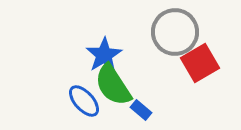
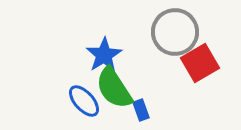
green semicircle: moved 1 px right, 3 px down
blue rectangle: rotated 30 degrees clockwise
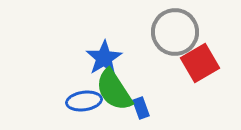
blue star: moved 3 px down
green semicircle: moved 2 px down
blue ellipse: rotated 56 degrees counterclockwise
blue rectangle: moved 2 px up
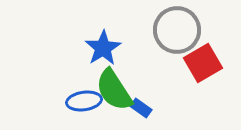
gray circle: moved 2 px right, 2 px up
blue star: moved 1 px left, 10 px up
red square: moved 3 px right
blue rectangle: rotated 35 degrees counterclockwise
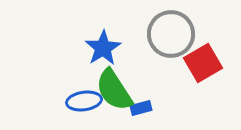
gray circle: moved 6 px left, 4 px down
blue rectangle: rotated 50 degrees counterclockwise
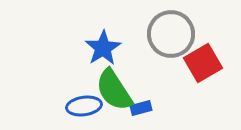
blue ellipse: moved 5 px down
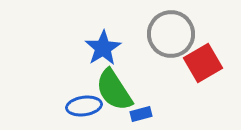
blue rectangle: moved 6 px down
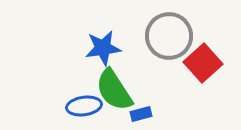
gray circle: moved 2 px left, 2 px down
blue star: rotated 24 degrees clockwise
red square: rotated 12 degrees counterclockwise
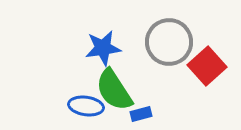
gray circle: moved 6 px down
red square: moved 4 px right, 3 px down
blue ellipse: moved 2 px right; rotated 16 degrees clockwise
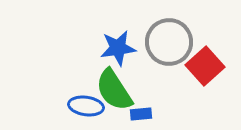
blue star: moved 15 px right
red square: moved 2 px left
blue rectangle: rotated 10 degrees clockwise
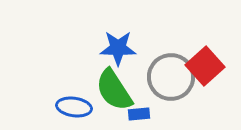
gray circle: moved 2 px right, 35 px down
blue star: rotated 9 degrees clockwise
blue ellipse: moved 12 px left, 1 px down
blue rectangle: moved 2 px left
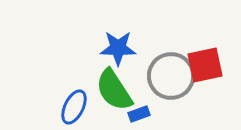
red square: moved 1 px up; rotated 30 degrees clockwise
gray circle: moved 1 px up
blue ellipse: rotated 72 degrees counterclockwise
blue rectangle: rotated 15 degrees counterclockwise
